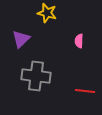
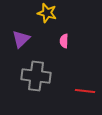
pink semicircle: moved 15 px left
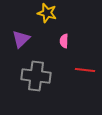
red line: moved 21 px up
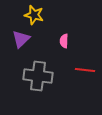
yellow star: moved 13 px left, 2 px down
gray cross: moved 2 px right
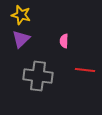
yellow star: moved 13 px left
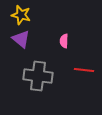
purple triangle: rotated 36 degrees counterclockwise
red line: moved 1 px left
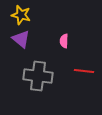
red line: moved 1 px down
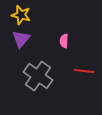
purple triangle: rotated 30 degrees clockwise
gray cross: rotated 28 degrees clockwise
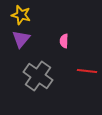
red line: moved 3 px right
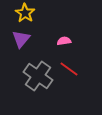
yellow star: moved 4 px right, 2 px up; rotated 18 degrees clockwise
pink semicircle: rotated 80 degrees clockwise
red line: moved 18 px left, 2 px up; rotated 30 degrees clockwise
